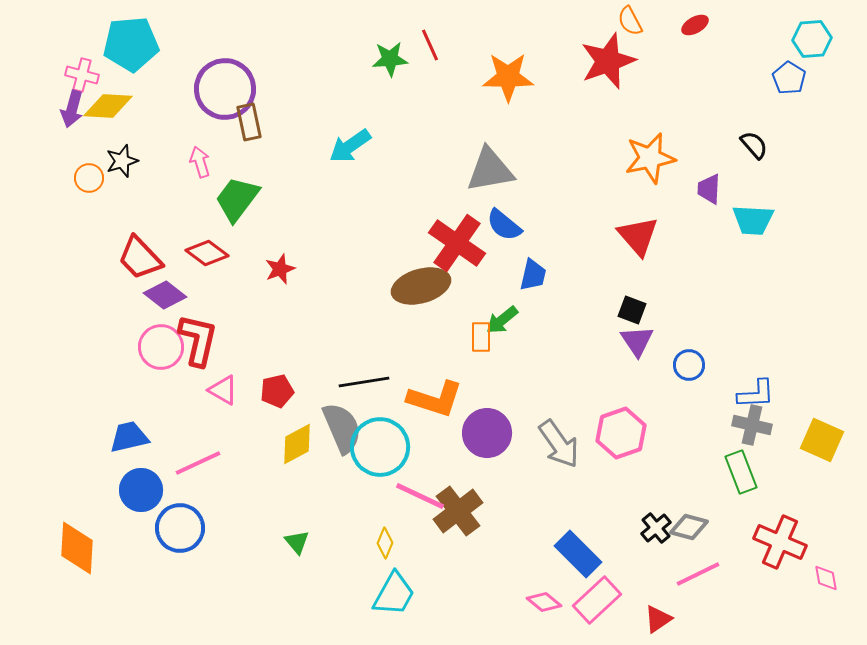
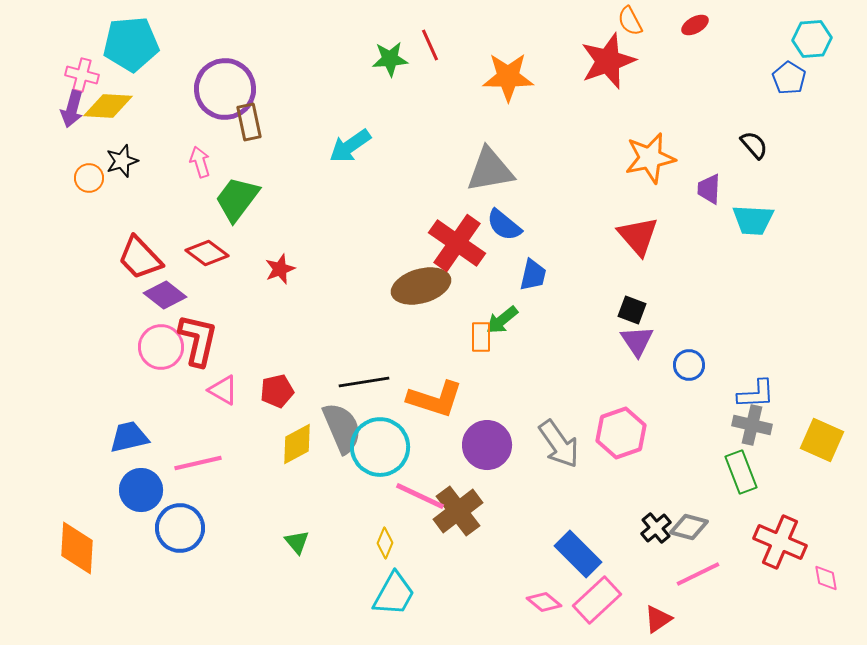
purple circle at (487, 433): moved 12 px down
pink line at (198, 463): rotated 12 degrees clockwise
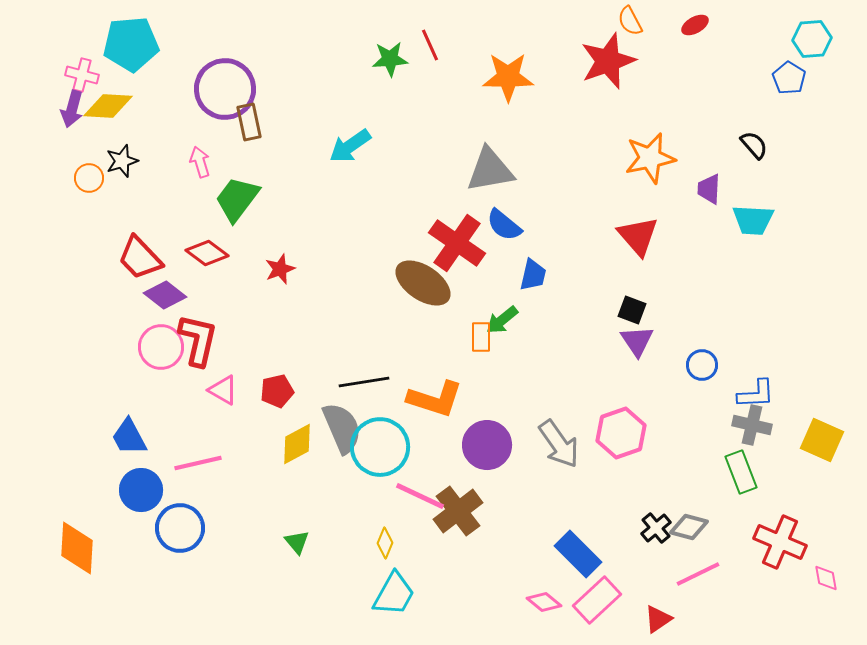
brown ellipse at (421, 286): moved 2 px right, 3 px up; rotated 50 degrees clockwise
blue circle at (689, 365): moved 13 px right
blue trapezoid at (129, 437): rotated 105 degrees counterclockwise
